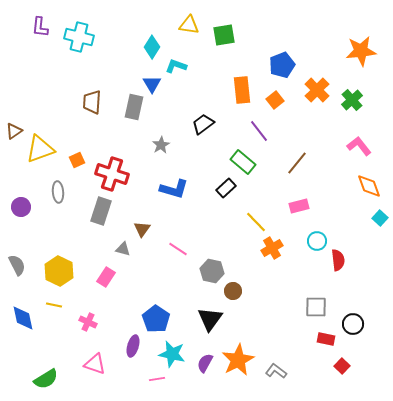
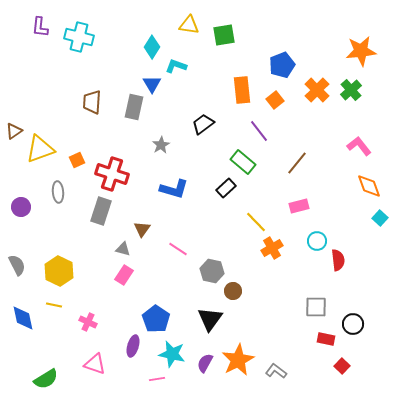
green cross at (352, 100): moved 1 px left, 10 px up
pink rectangle at (106, 277): moved 18 px right, 2 px up
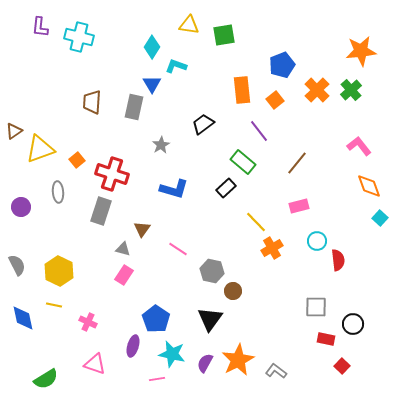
orange square at (77, 160): rotated 14 degrees counterclockwise
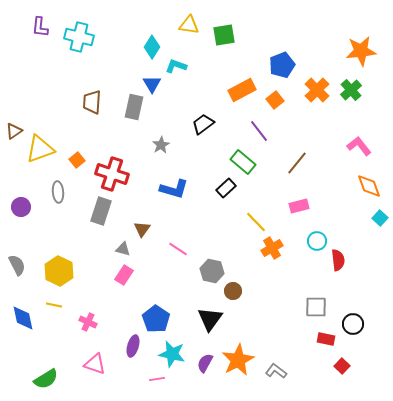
orange rectangle at (242, 90): rotated 68 degrees clockwise
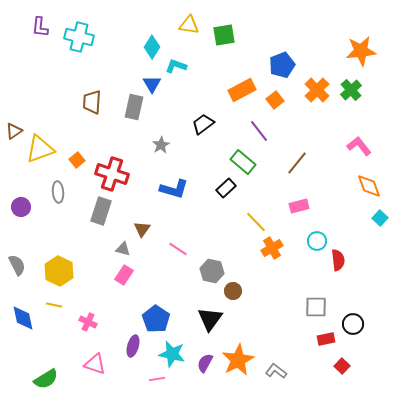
red rectangle at (326, 339): rotated 24 degrees counterclockwise
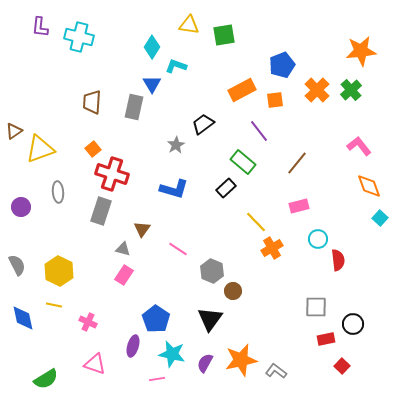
orange square at (275, 100): rotated 30 degrees clockwise
gray star at (161, 145): moved 15 px right
orange square at (77, 160): moved 16 px right, 11 px up
cyan circle at (317, 241): moved 1 px right, 2 px up
gray hexagon at (212, 271): rotated 10 degrees clockwise
orange star at (238, 360): moved 3 px right; rotated 16 degrees clockwise
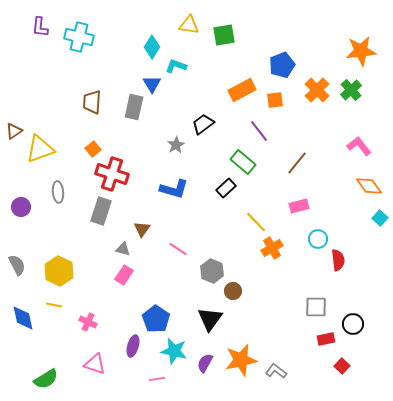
orange diamond at (369, 186): rotated 16 degrees counterclockwise
cyan star at (172, 354): moved 2 px right, 3 px up
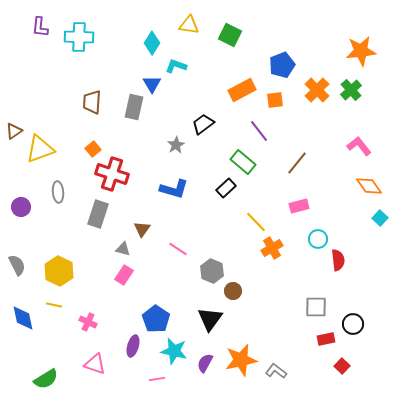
green square at (224, 35): moved 6 px right; rotated 35 degrees clockwise
cyan cross at (79, 37): rotated 12 degrees counterclockwise
cyan diamond at (152, 47): moved 4 px up
gray rectangle at (101, 211): moved 3 px left, 3 px down
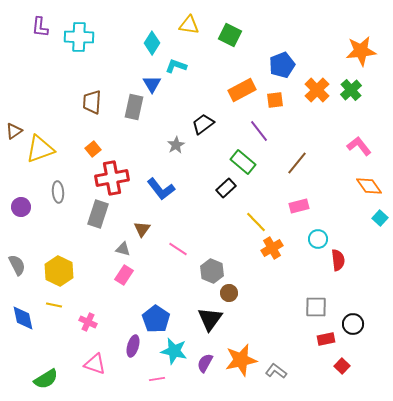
red cross at (112, 174): moved 4 px down; rotated 28 degrees counterclockwise
blue L-shape at (174, 189): moved 13 px left; rotated 36 degrees clockwise
brown circle at (233, 291): moved 4 px left, 2 px down
